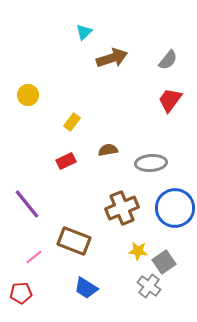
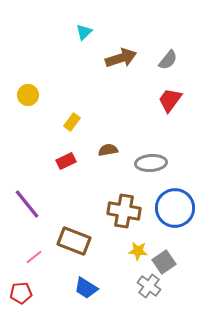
brown arrow: moved 9 px right
brown cross: moved 2 px right, 3 px down; rotated 32 degrees clockwise
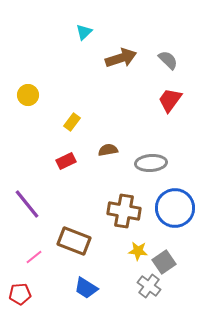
gray semicircle: rotated 85 degrees counterclockwise
red pentagon: moved 1 px left, 1 px down
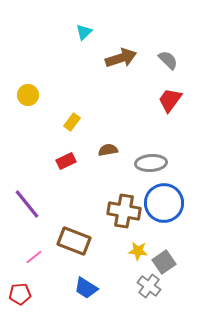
blue circle: moved 11 px left, 5 px up
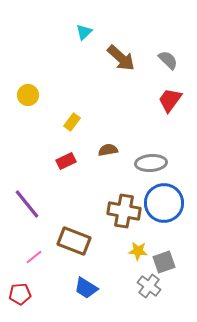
brown arrow: rotated 60 degrees clockwise
gray square: rotated 15 degrees clockwise
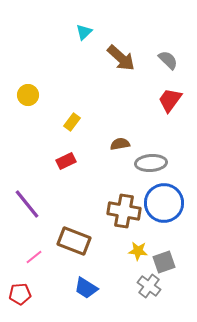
brown semicircle: moved 12 px right, 6 px up
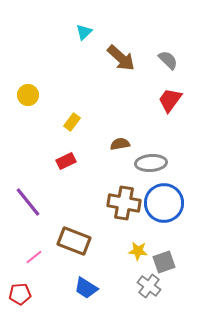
purple line: moved 1 px right, 2 px up
brown cross: moved 8 px up
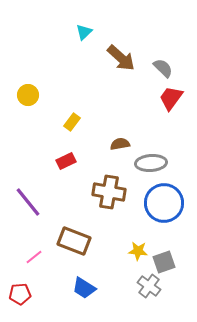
gray semicircle: moved 5 px left, 8 px down
red trapezoid: moved 1 px right, 2 px up
brown cross: moved 15 px left, 11 px up
blue trapezoid: moved 2 px left
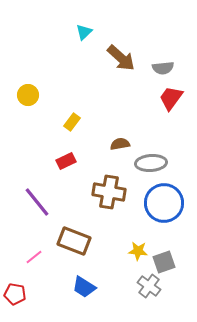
gray semicircle: rotated 130 degrees clockwise
purple line: moved 9 px right
blue trapezoid: moved 1 px up
red pentagon: moved 5 px left; rotated 15 degrees clockwise
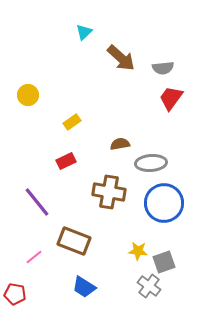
yellow rectangle: rotated 18 degrees clockwise
